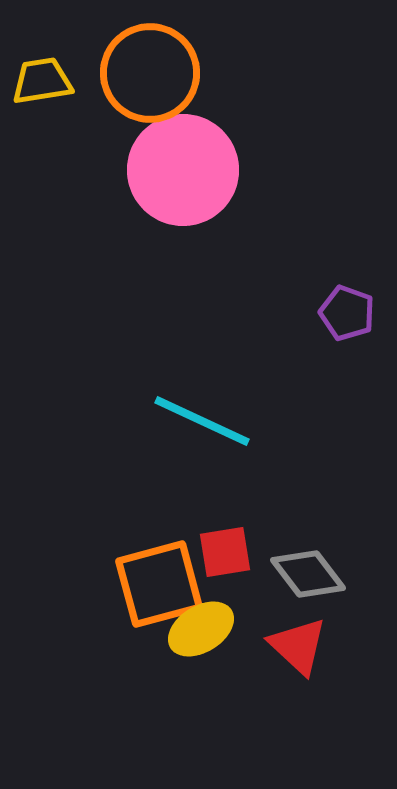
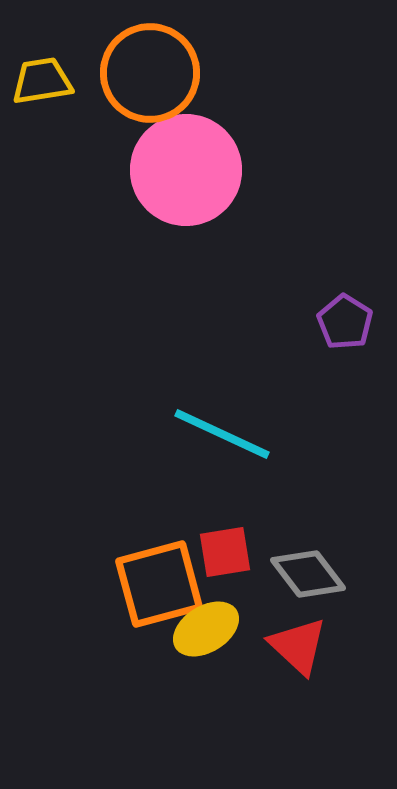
pink circle: moved 3 px right
purple pentagon: moved 2 px left, 9 px down; rotated 12 degrees clockwise
cyan line: moved 20 px right, 13 px down
yellow ellipse: moved 5 px right
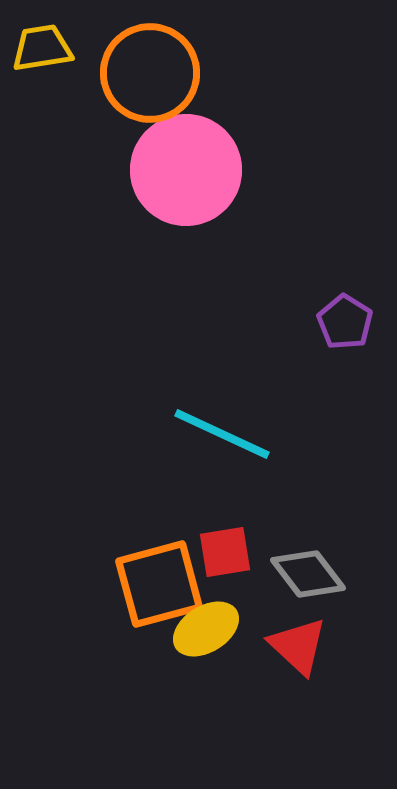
yellow trapezoid: moved 33 px up
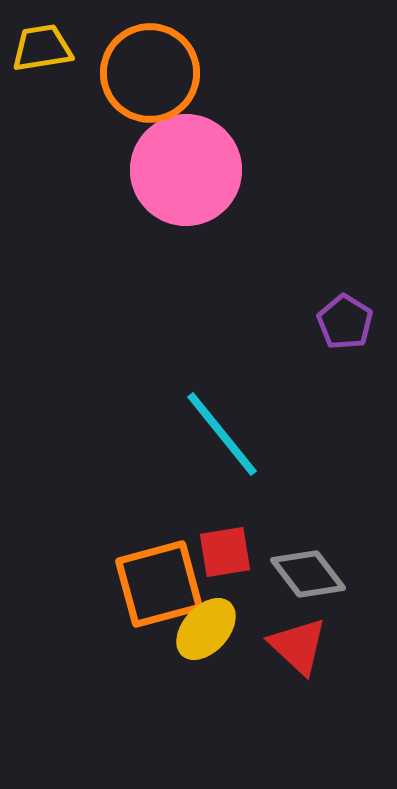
cyan line: rotated 26 degrees clockwise
yellow ellipse: rotated 16 degrees counterclockwise
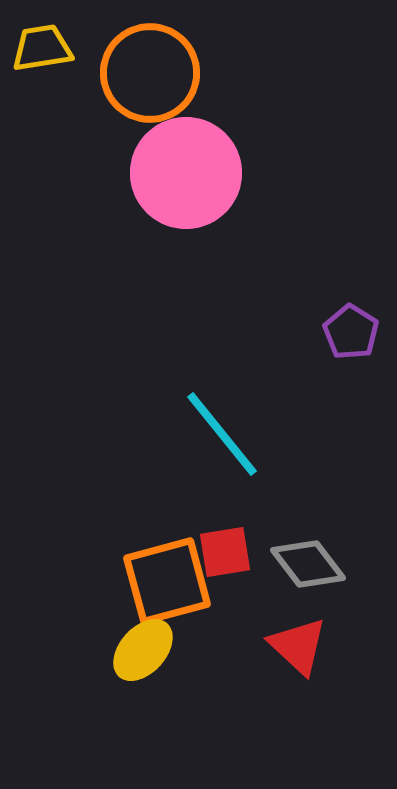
pink circle: moved 3 px down
purple pentagon: moved 6 px right, 10 px down
gray diamond: moved 10 px up
orange square: moved 8 px right, 3 px up
yellow ellipse: moved 63 px left, 21 px down
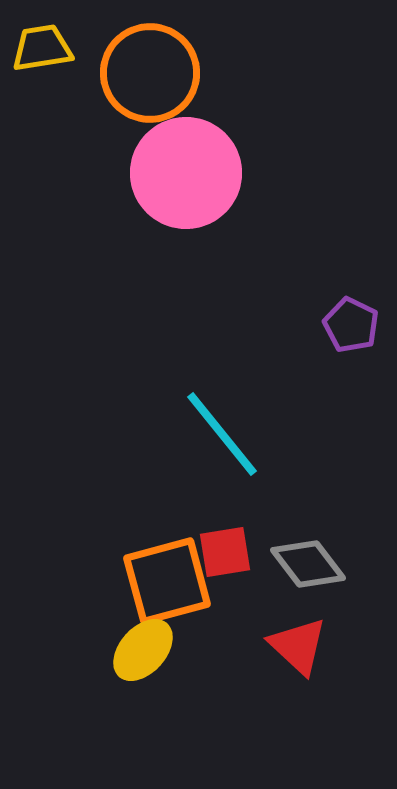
purple pentagon: moved 7 px up; rotated 6 degrees counterclockwise
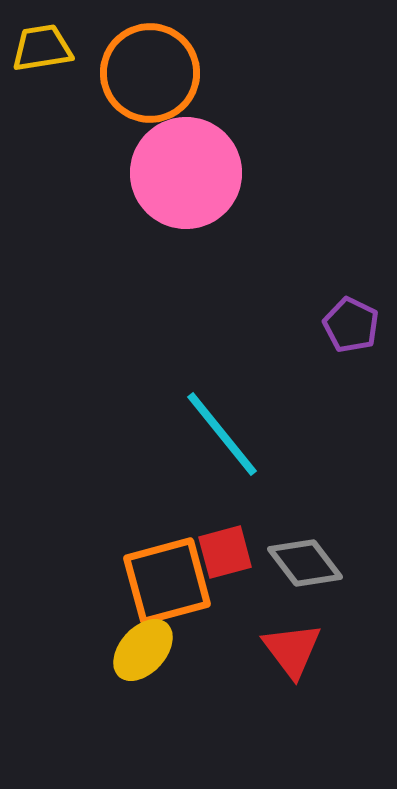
red square: rotated 6 degrees counterclockwise
gray diamond: moved 3 px left, 1 px up
red triangle: moved 6 px left, 4 px down; rotated 10 degrees clockwise
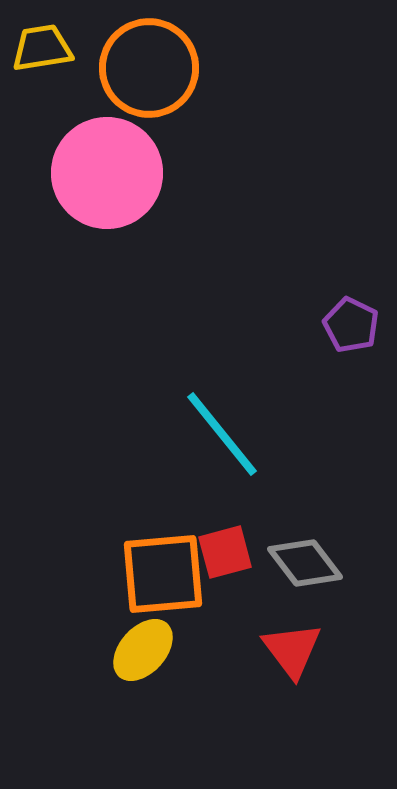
orange circle: moved 1 px left, 5 px up
pink circle: moved 79 px left
orange square: moved 4 px left, 7 px up; rotated 10 degrees clockwise
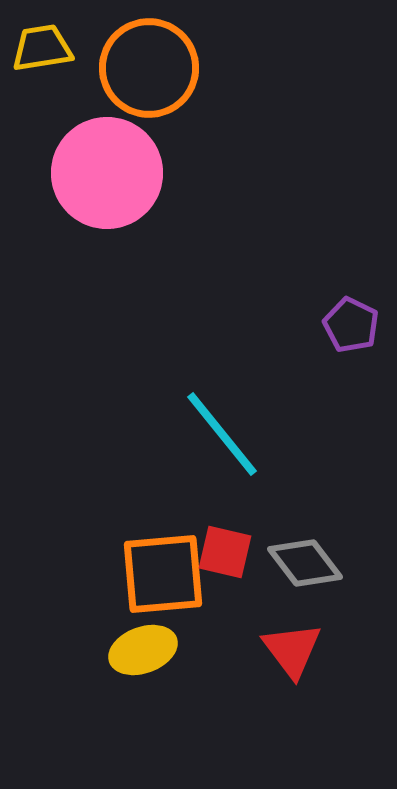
red square: rotated 28 degrees clockwise
yellow ellipse: rotated 28 degrees clockwise
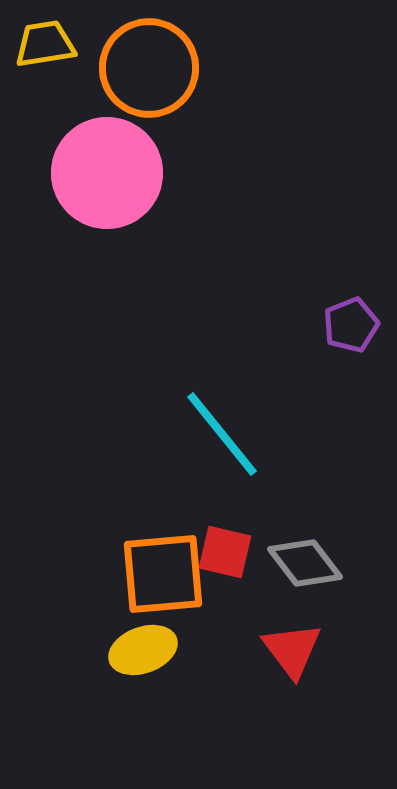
yellow trapezoid: moved 3 px right, 4 px up
purple pentagon: rotated 24 degrees clockwise
